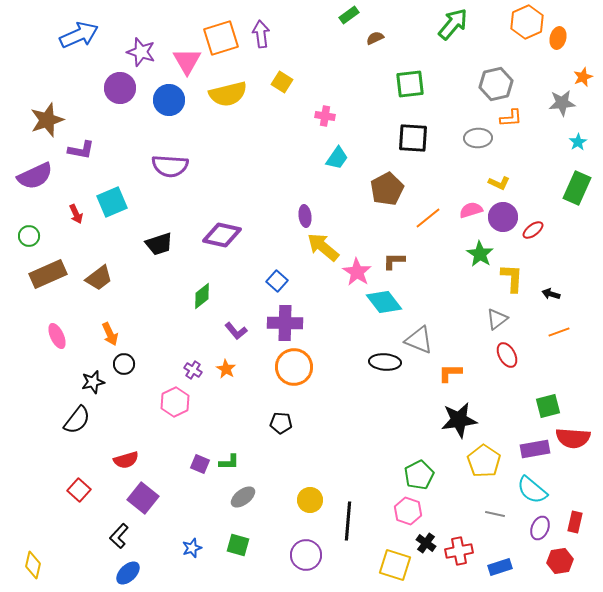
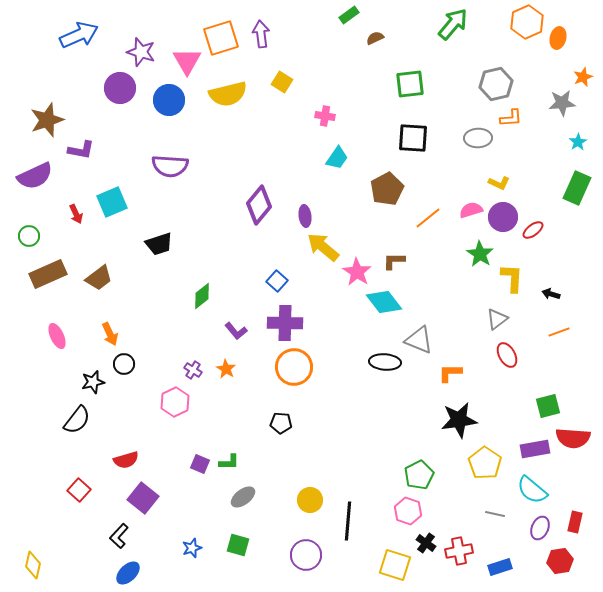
purple diamond at (222, 235): moved 37 px right, 30 px up; rotated 63 degrees counterclockwise
yellow pentagon at (484, 461): moved 1 px right, 2 px down
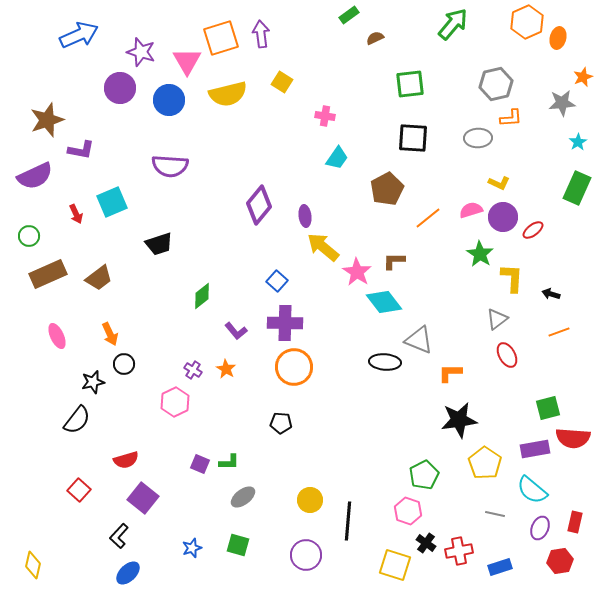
green square at (548, 406): moved 2 px down
green pentagon at (419, 475): moved 5 px right
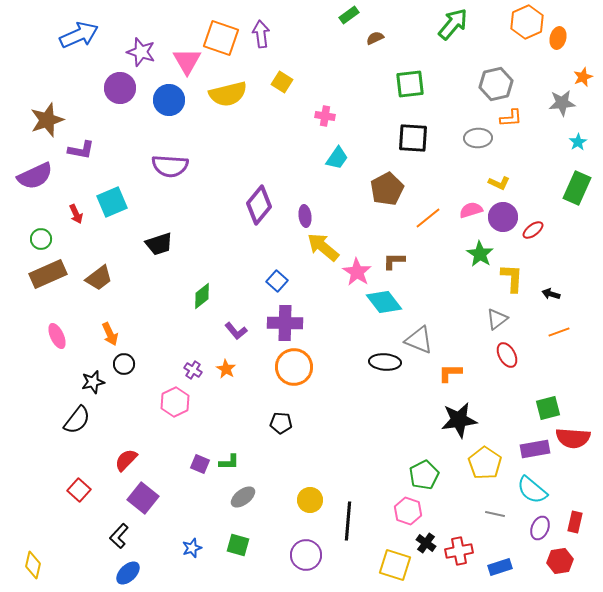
orange square at (221, 38): rotated 36 degrees clockwise
green circle at (29, 236): moved 12 px right, 3 px down
red semicircle at (126, 460): rotated 150 degrees clockwise
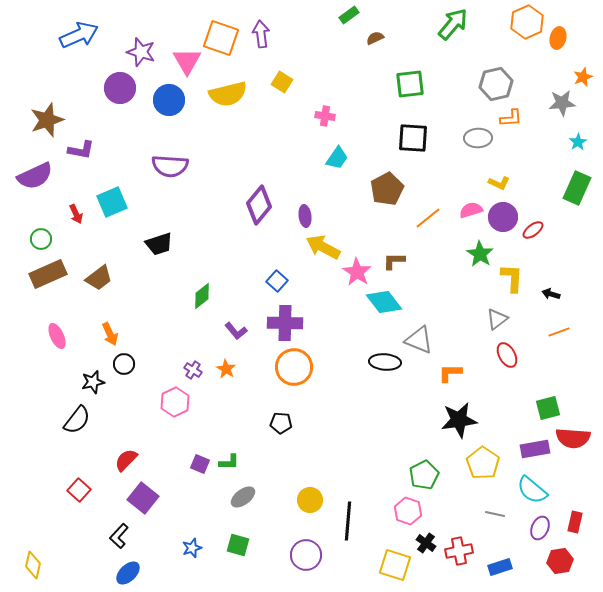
yellow arrow at (323, 247): rotated 12 degrees counterclockwise
yellow pentagon at (485, 463): moved 2 px left
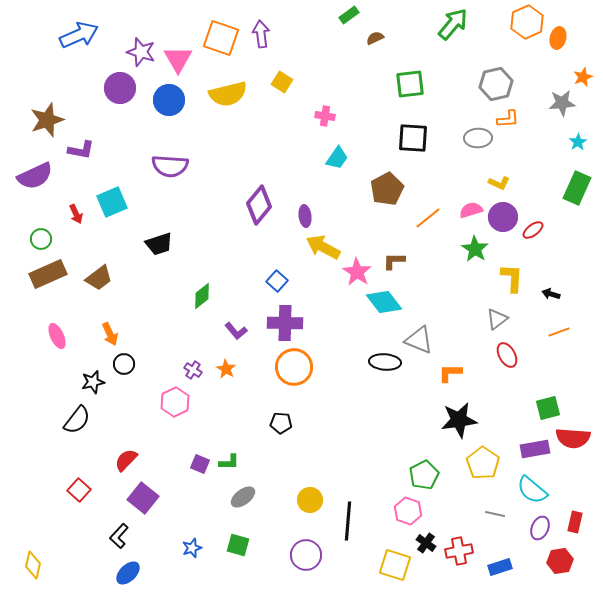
pink triangle at (187, 61): moved 9 px left, 2 px up
orange L-shape at (511, 118): moved 3 px left, 1 px down
green star at (480, 254): moved 5 px left, 5 px up
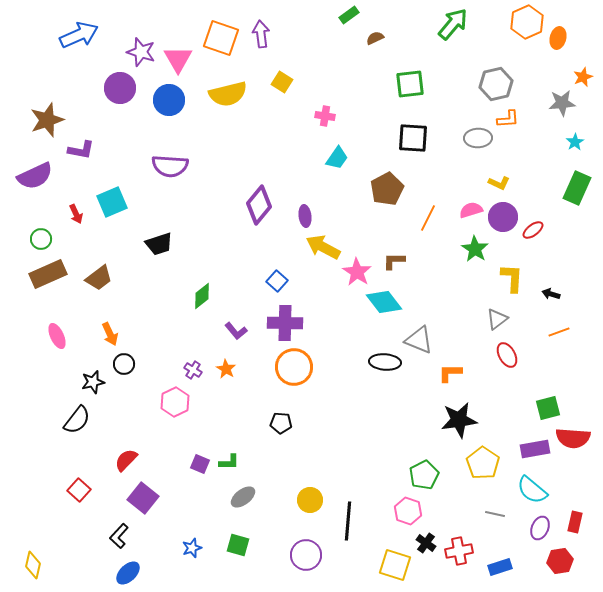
cyan star at (578, 142): moved 3 px left
orange line at (428, 218): rotated 24 degrees counterclockwise
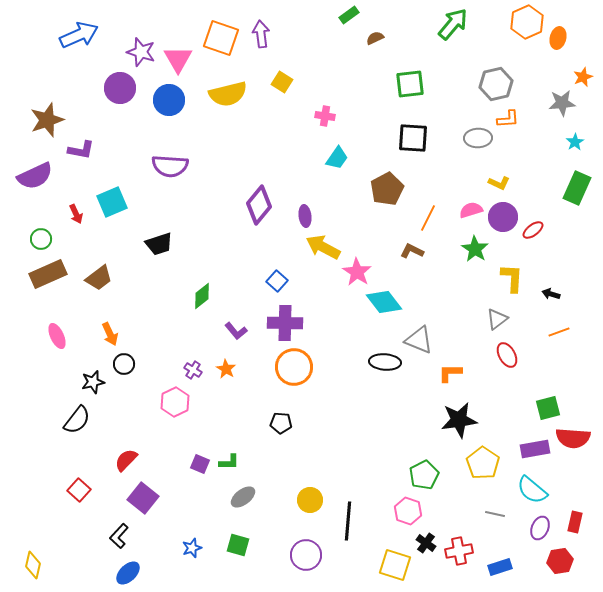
brown L-shape at (394, 261): moved 18 px right, 10 px up; rotated 25 degrees clockwise
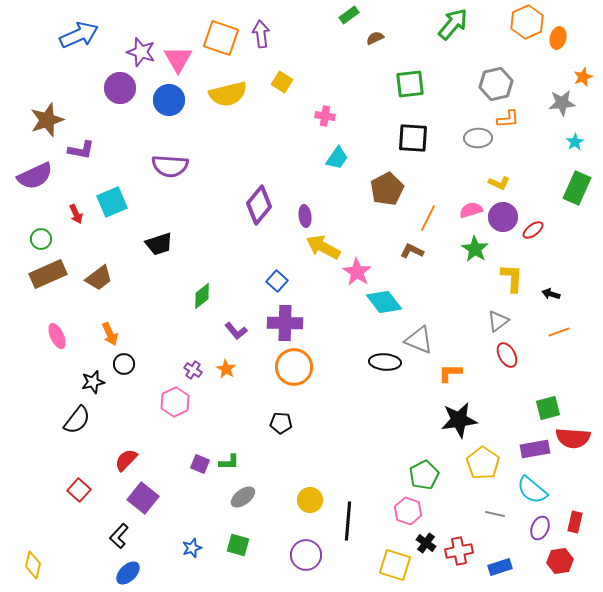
gray triangle at (497, 319): moved 1 px right, 2 px down
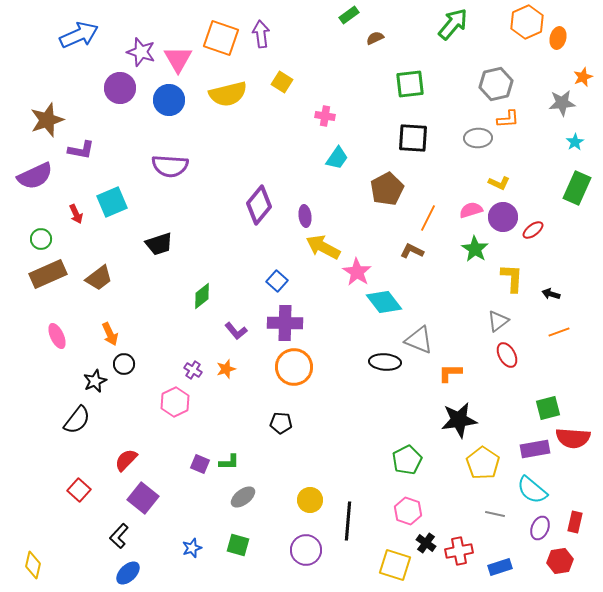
orange star at (226, 369): rotated 24 degrees clockwise
black star at (93, 382): moved 2 px right, 1 px up; rotated 10 degrees counterclockwise
green pentagon at (424, 475): moved 17 px left, 15 px up
purple circle at (306, 555): moved 5 px up
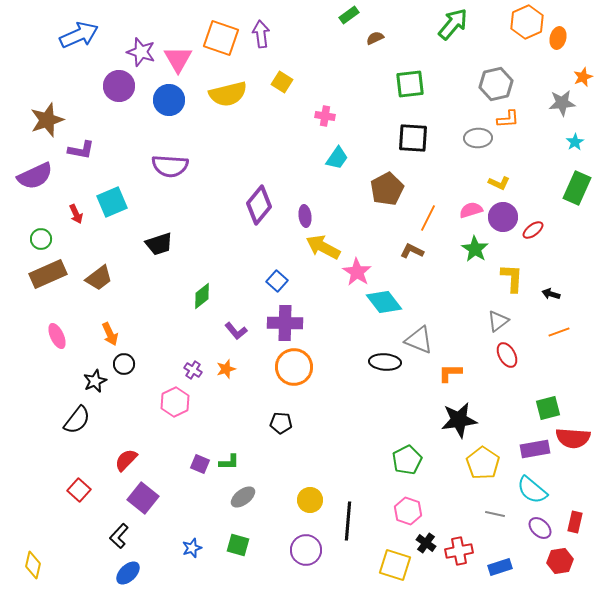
purple circle at (120, 88): moved 1 px left, 2 px up
purple ellipse at (540, 528): rotated 70 degrees counterclockwise
